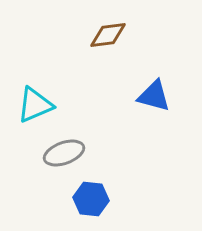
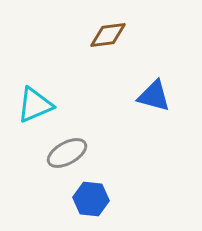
gray ellipse: moved 3 px right; rotated 9 degrees counterclockwise
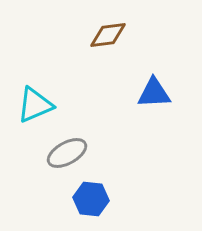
blue triangle: moved 3 px up; rotated 18 degrees counterclockwise
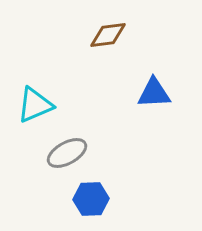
blue hexagon: rotated 8 degrees counterclockwise
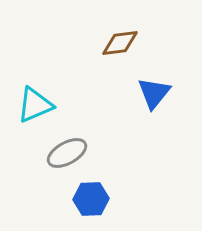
brown diamond: moved 12 px right, 8 px down
blue triangle: rotated 48 degrees counterclockwise
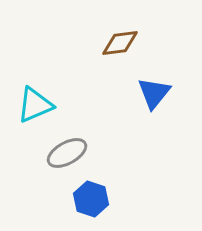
blue hexagon: rotated 20 degrees clockwise
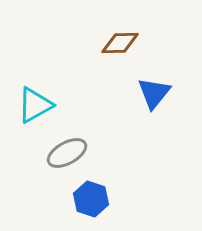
brown diamond: rotated 6 degrees clockwise
cyan triangle: rotated 6 degrees counterclockwise
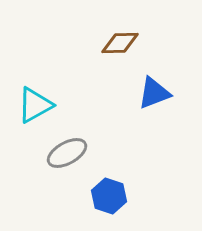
blue triangle: rotated 30 degrees clockwise
blue hexagon: moved 18 px right, 3 px up
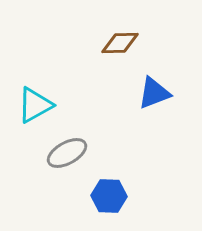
blue hexagon: rotated 16 degrees counterclockwise
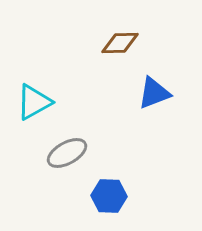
cyan triangle: moved 1 px left, 3 px up
